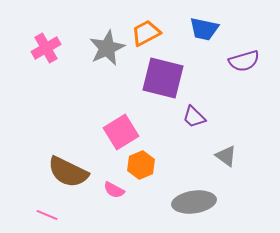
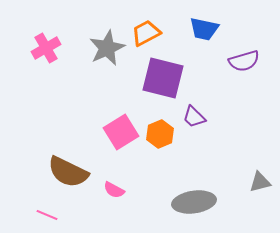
gray triangle: moved 34 px right, 26 px down; rotated 50 degrees counterclockwise
orange hexagon: moved 19 px right, 31 px up
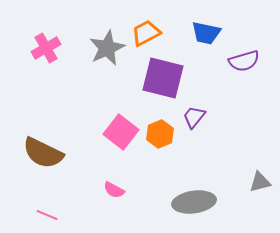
blue trapezoid: moved 2 px right, 4 px down
purple trapezoid: rotated 85 degrees clockwise
pink square: rotated 20 degrees counterclockwise
brown semicircle: moved 25 px left, 19 px up
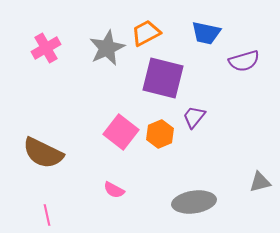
pink line: rotated 55 degrees clockwise
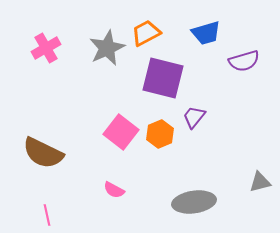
blue trapezoid: rotated 28 degrees counterclockwise
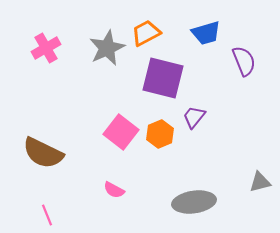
purple semicircle: rotated 96 degrees counterclockwise
pink line: rotated 10 degrees counterclockwise
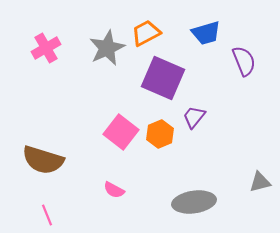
purple square: rotated 9 degrees clockwise
brown semicircle: moved 7 px down; rotated 9 degrees counterclockwise
